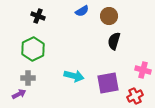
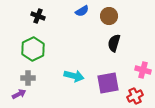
black semicircle: moved 2 px down
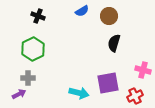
cyan arrow: moved 5 px right, 17 px down
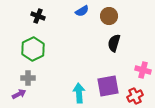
purple square: moved 3 px down
cyan arrow: rotated 108 degrees counterclockwise
